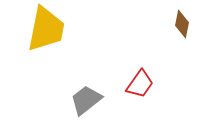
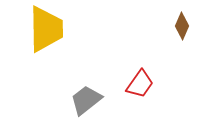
brown diamond: moved 2 px down; rotated 12 degrees clockwise
yellow trapezoid: rotated 12 degrees counterclockwise
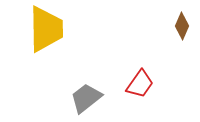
gray trapezoid: moved 2 px up
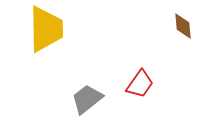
brown diamond: moved 1 px right; rotated 28 degrees counterclockwise
gray trapezoid: moved 1 px right, 1 px down
